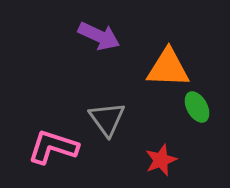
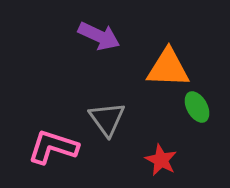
red star: rotated 24 degrees counterclockwise
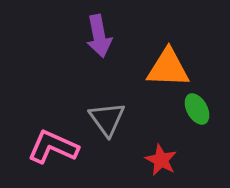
purple arrow: rotated 54 degrees clockwise
green ellipse: moved 2 px down
pink L-shape: rotated 6 degrees clockwise
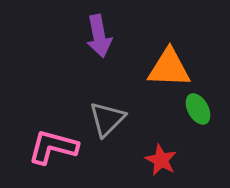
orange triangle: moved 1 px right
green ellipse: moved 1 px right
gray triangle: rotated 21 degrees clockwise
pink L-shape: rotated 9 degrees counterclockwise
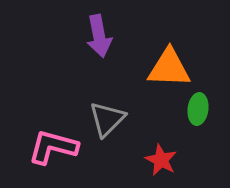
green ellipse: rotated 36 degrees clockwise
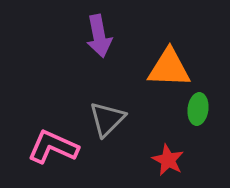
pink L-shape: rotated 9 degrees clockwise
red star: moved 7 px right
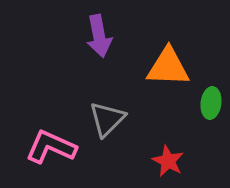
orange triangle: moved 1 px left, 1 px up
green ellipse: moved 13 px right, 6 px up
pink L-shape: moved 2 px left
red star: moved 1 px down
